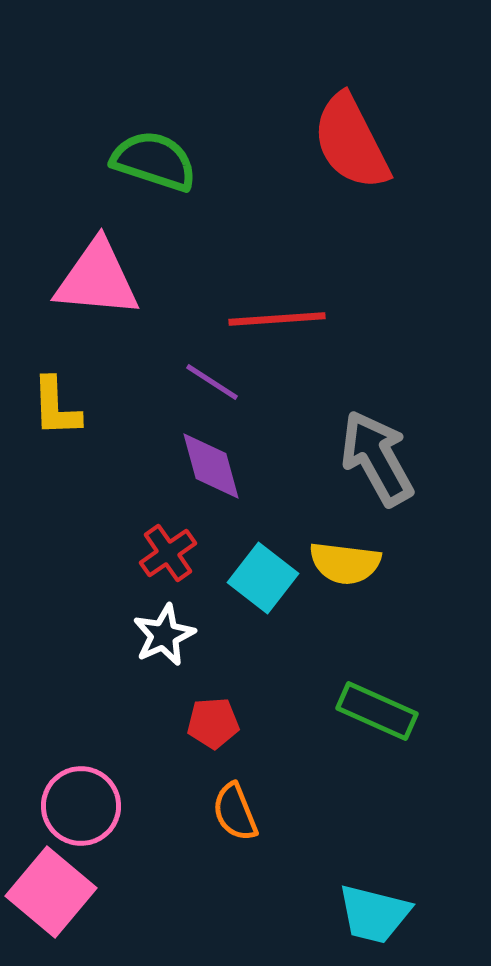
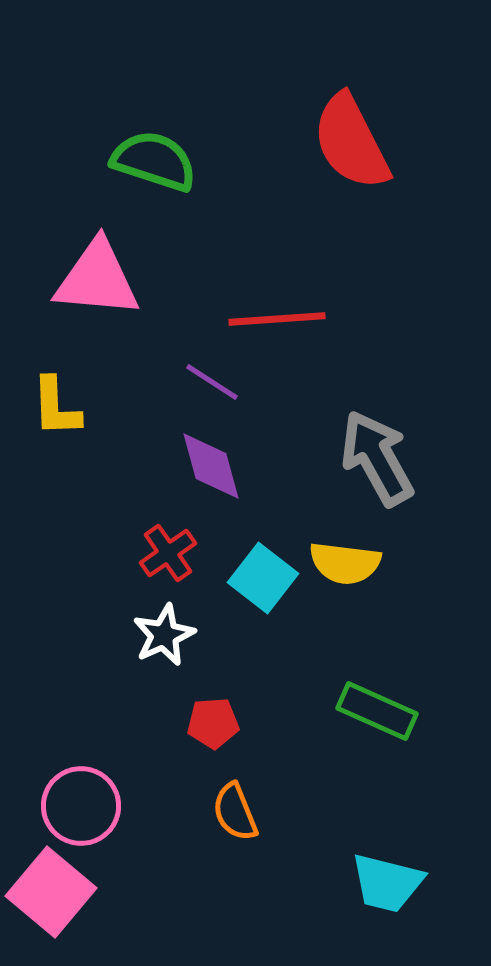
cyan trapezoid: moved 13 px right, 31 px up
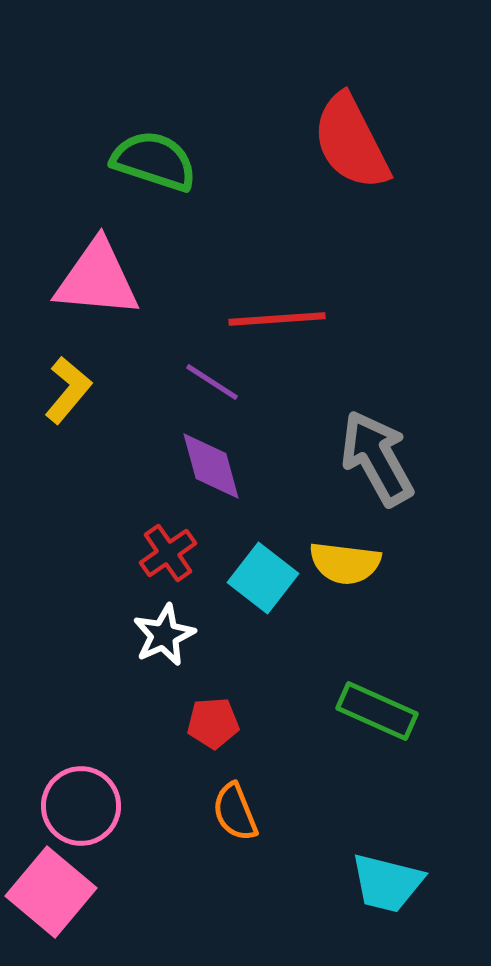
yellow L-shape: moved 12 px right, 17 px up; rotated 138 degrees counterclockwise
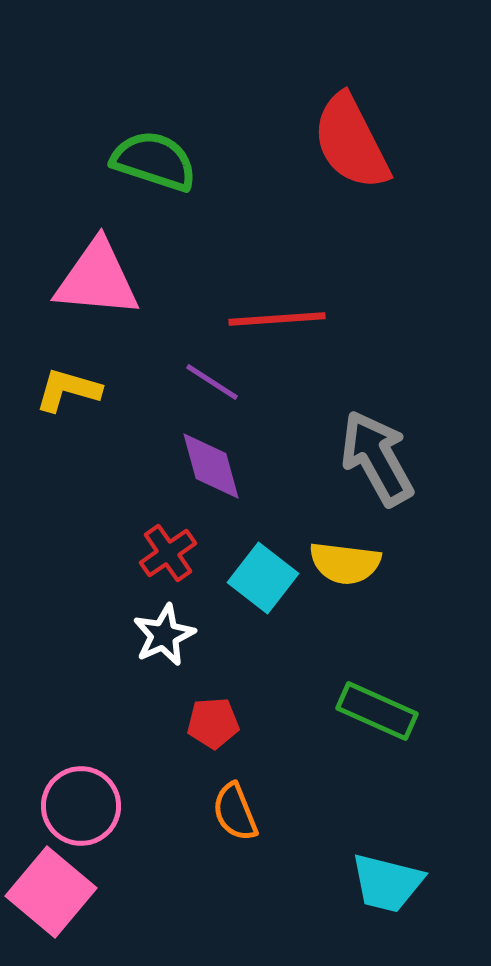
yellow L-shape: rotated 114 degrees counterclockwise
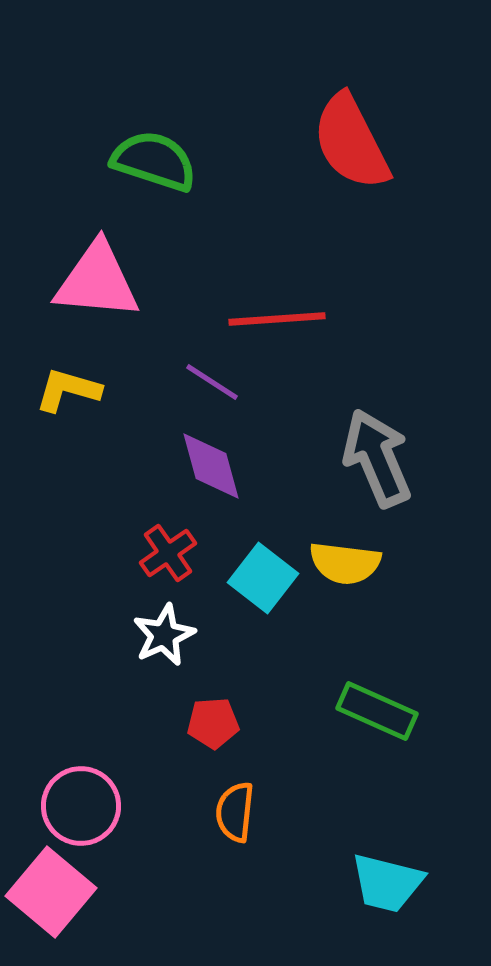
pink triangle: moved 2 px down
gray arrow: rotated 6 degrees clockwise
orange semicircle: rotated 28 degrees clockwise
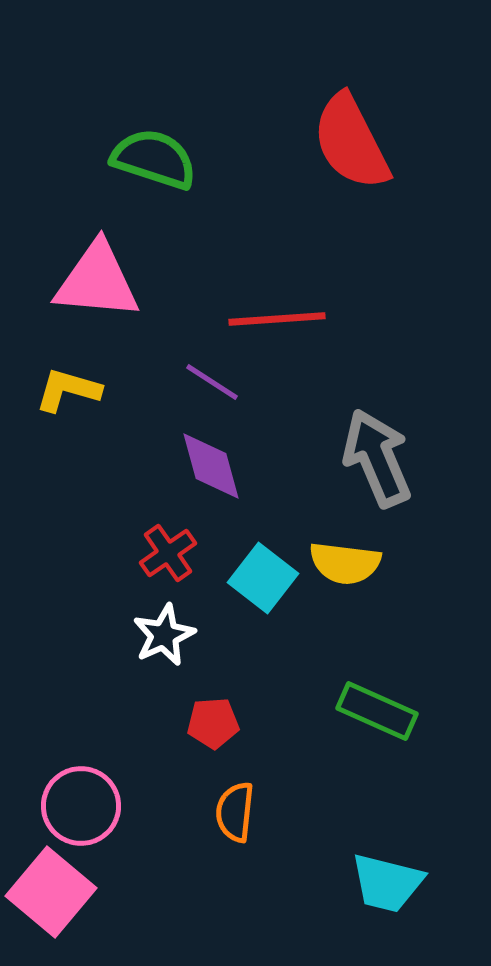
green semicircle: moved 2 px up
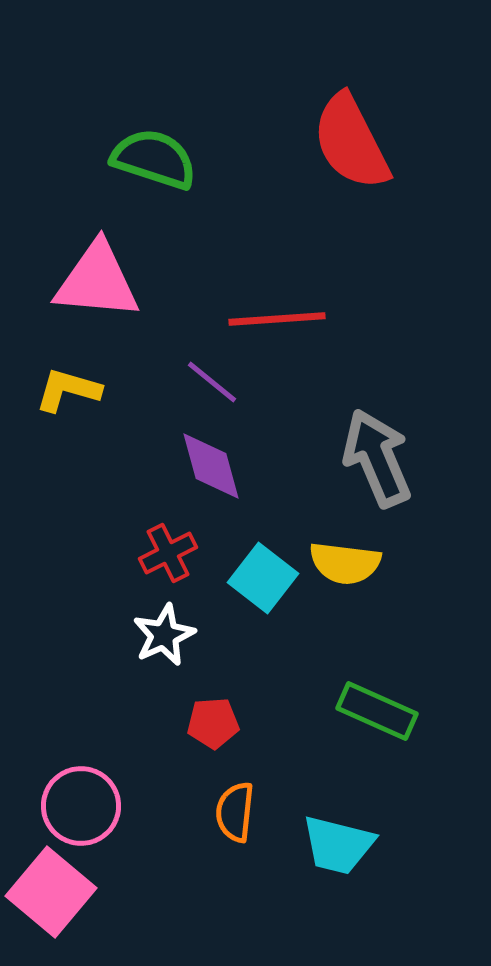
purple line: rotated 6 degrees clockwise
red cross: rotated 8 degrees clockwise
cyan trapezoid: moved 49 px left, 38 px up
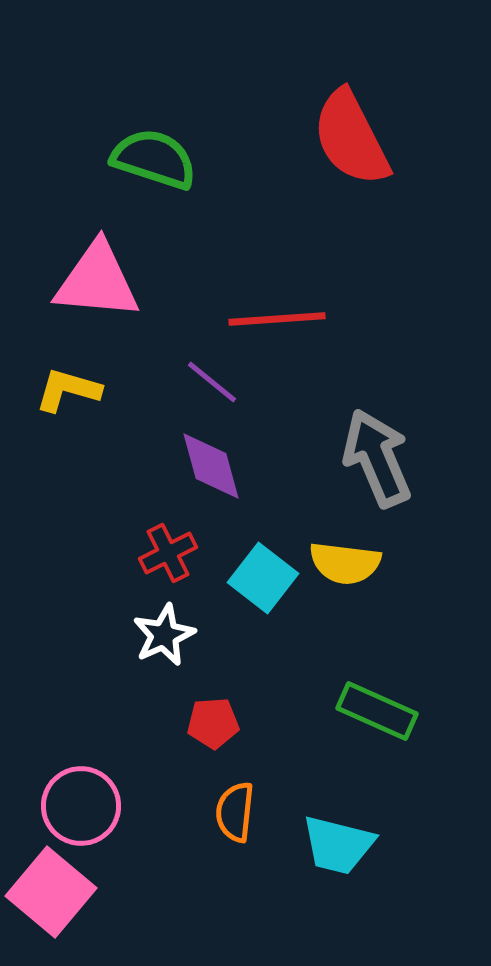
red semicircle: moved 4 px up
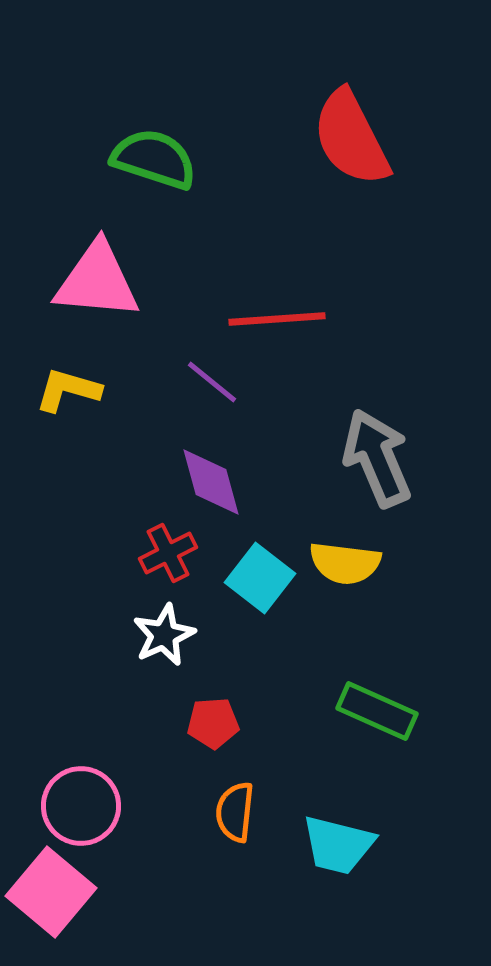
purple diamond: moved 16 px down
cyan square: moved 3 px left
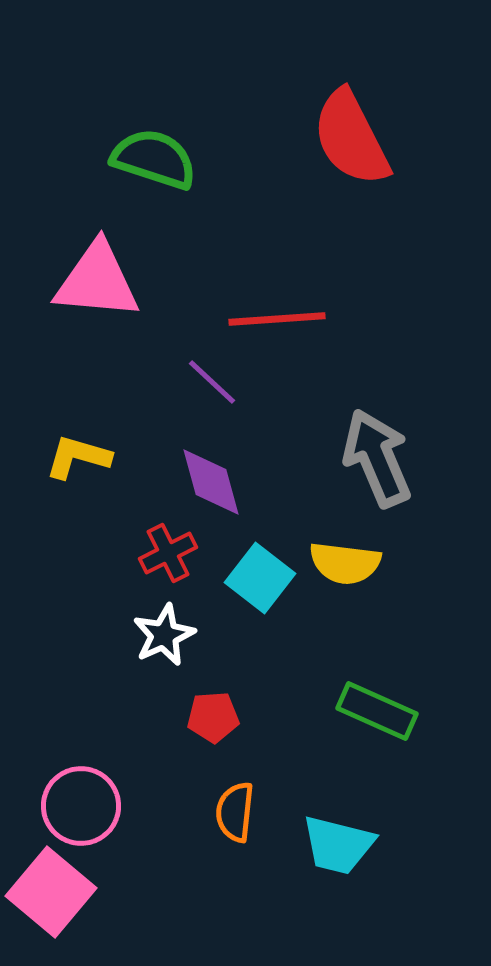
purple line: rotated 4 degrees clockwise
yellow L-shape: moved 10 px right, 67 px down
red pentagon: moved 6 px up
